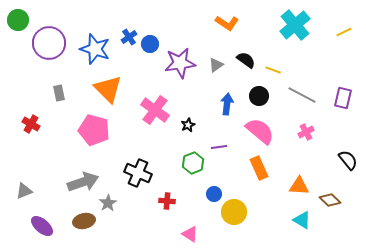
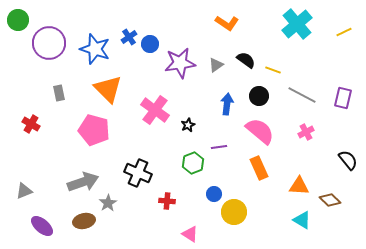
cyan cross at (295, 25): moved 2 px right, 1 px up
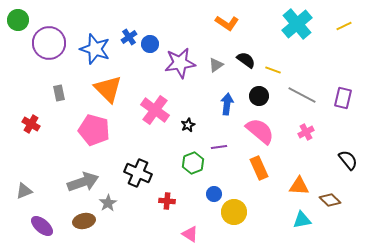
yellow line at (344, 32): moved 6 px up
cyan triangle at (302, 220): rotated 42 degrees counterclockwise
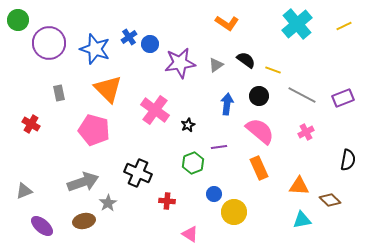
purple rectangle at (343, 98): rotated 55 degrees clockwise
black semicircle at (348, 160): rotated 50 degrees clockwise
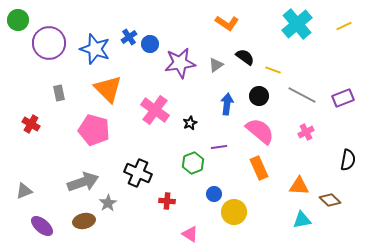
black semicircle at (246, 60): moved 1 px left, 3 px up
black star at (188, 125): moved 2 px right, 2 px up
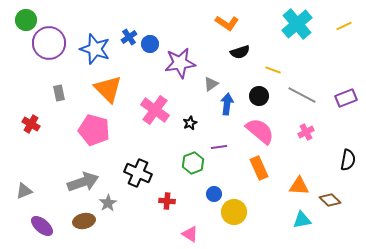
green circle at (18, 20): moved 8 px right
black semicircle at (245, 57): moved 5 px left, 5 px up; rotated 126 degrees clockwise
gray triangle at (216, 65): moved 5 px left, 19 px down
purple rectangle at (343, 98): moved 3 px right
